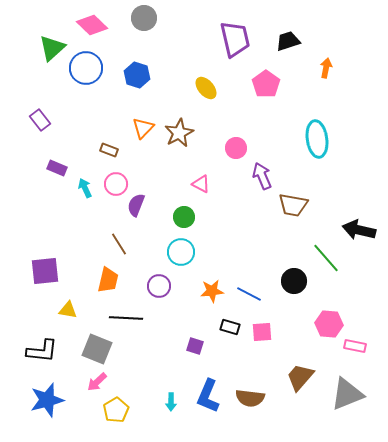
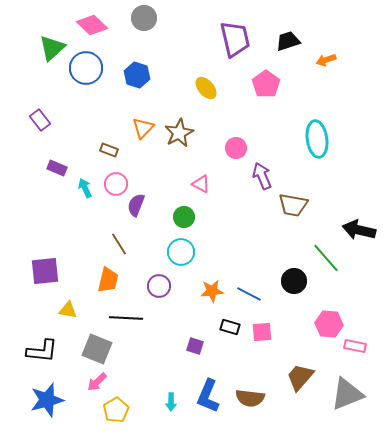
orange arrow at (326, 68): moved 8 px up; rotated 120 degrees counterclockwise
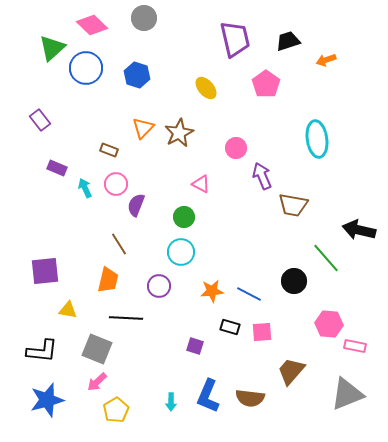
brown trapezoid at (300, 377): moved 9 px left, 6 px up
